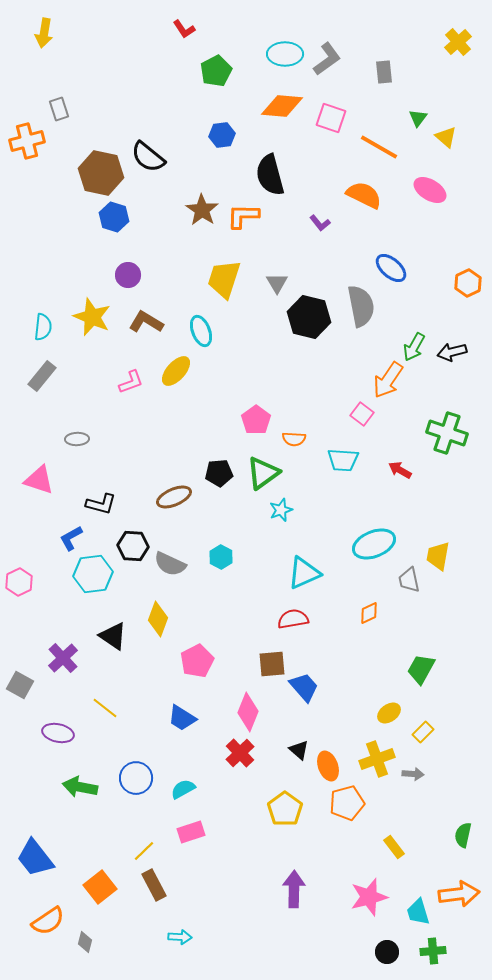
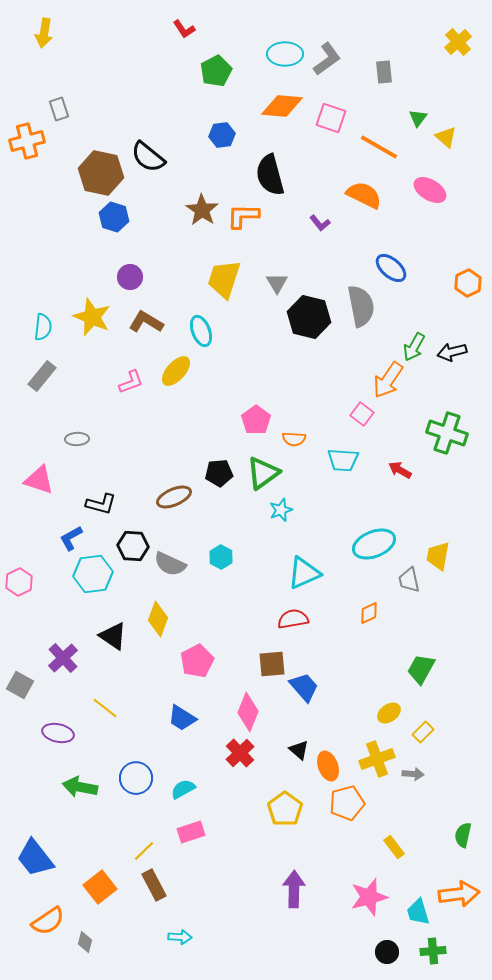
purple circle at (128, 275): moved 2 px right, 2 px down
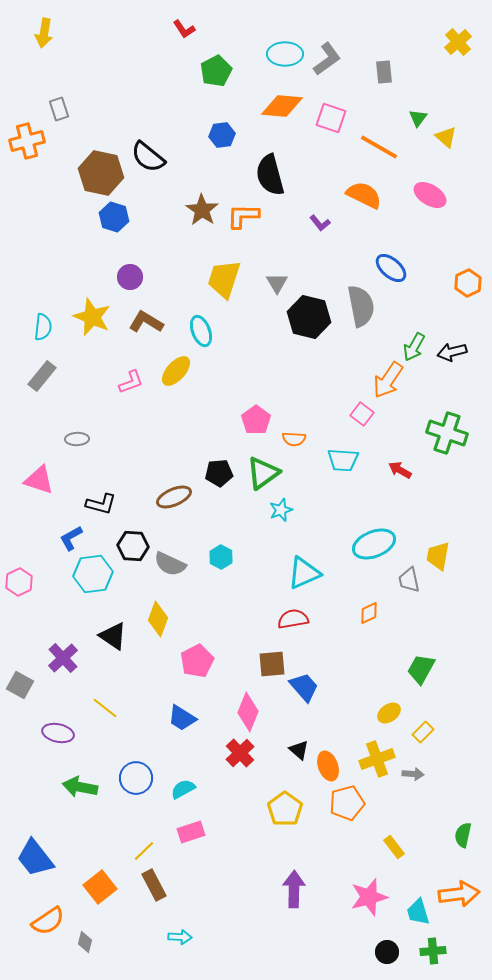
pink ellipse at (430, 190): moved 5 px down
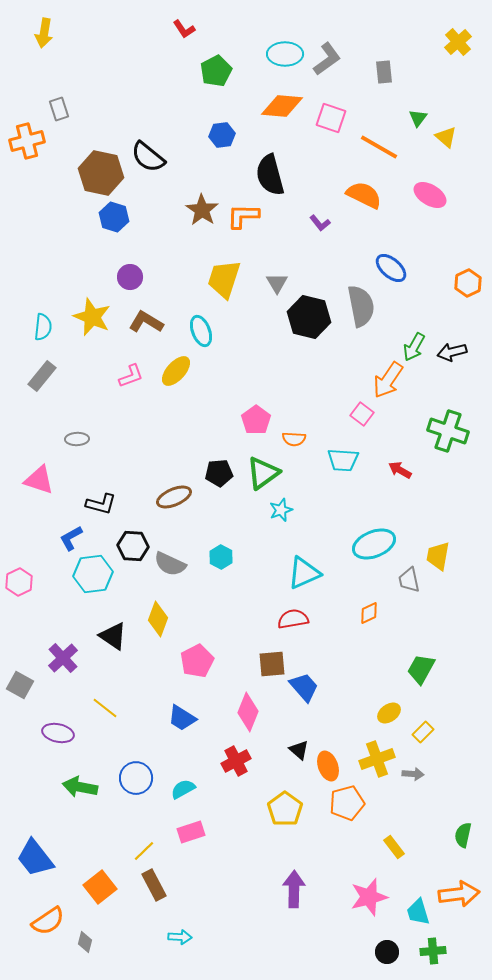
pink L-shape at (131, 382): moved 6 px up
green cross at (447, 433): moved 1 px right, 2 px up
red cross at (240, 753): moved 4 px left, 8 px down; rotated 16 degrees clockwise
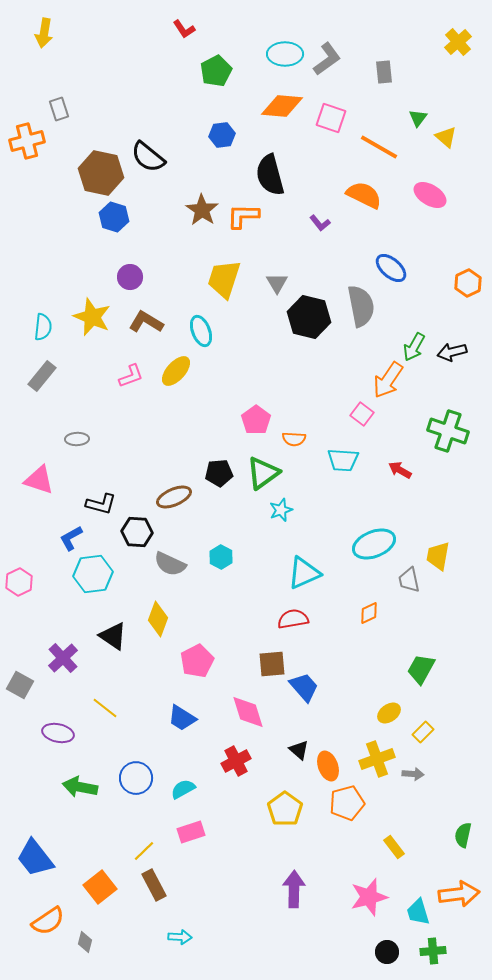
black hexagon at (133, 546): moved 4 px right, 14 px up
pink diamond at (248, 712): rotated 39 degrees counterclockwise
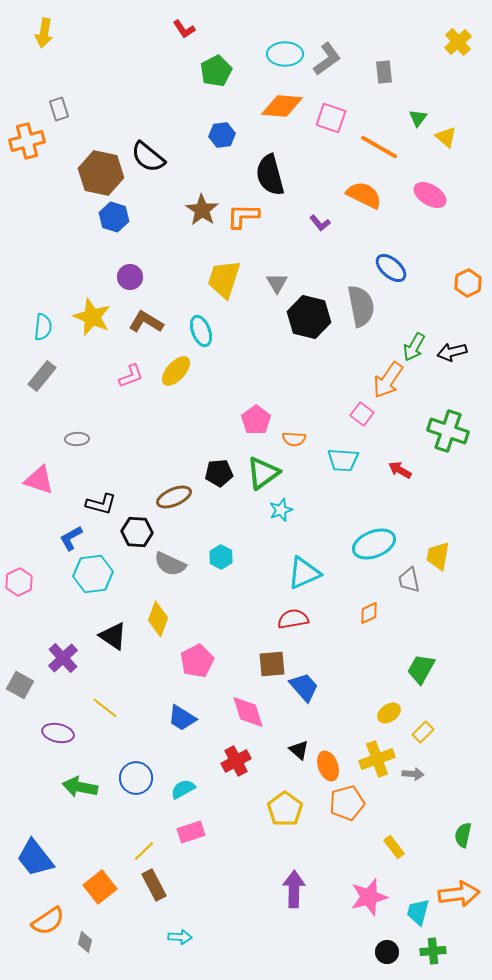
cyan trapezoid at (418, 912): rotated 32 degrees clockwise
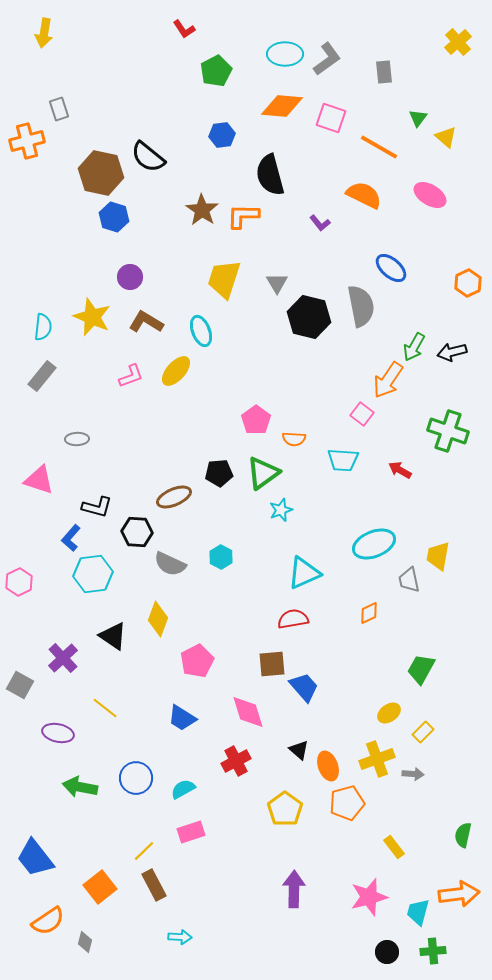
black L-shape at (101, 504): moved 4 px left, 3 px down
blue L-shape at (71, 538): rotated 20 degrees counterclockwise
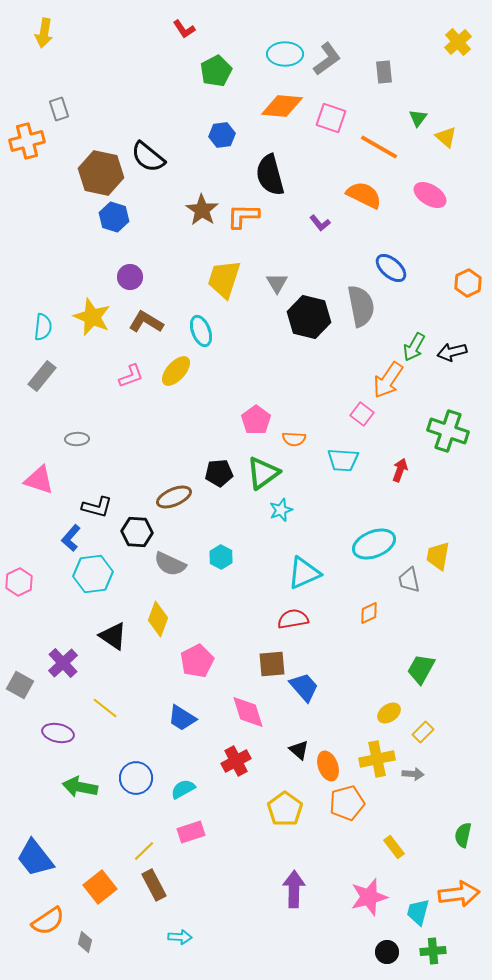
red arrow at (400, 470): rotated 80 degrees clockwise
purple cross at (63, 658): moved 5 px down
yellow cross at (377, 759): rotated 8 degrees clockwise
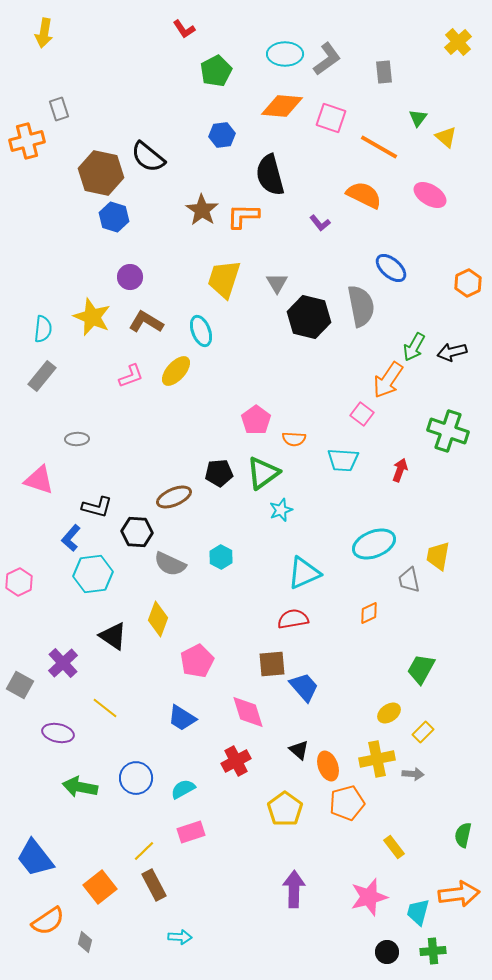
cyan semicircle at (43, 327): moved 2 px down
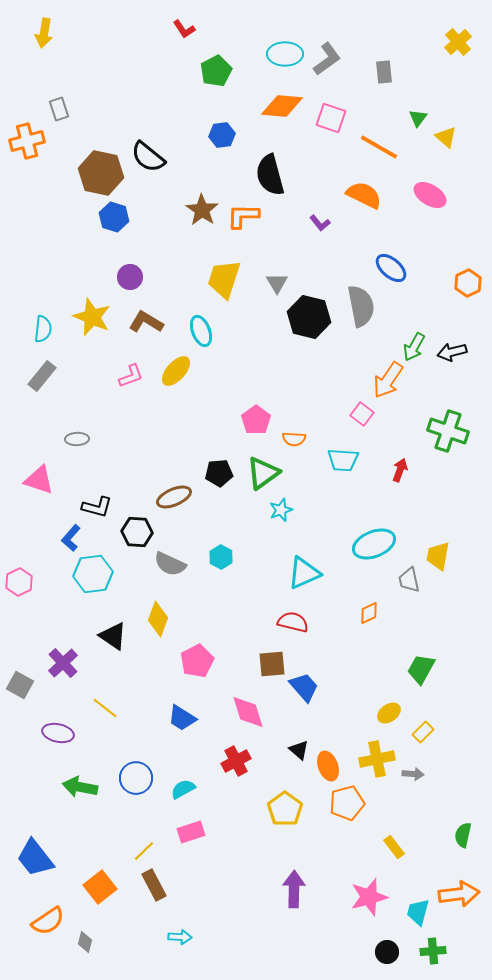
red semicircle at (293, 619): moved 3 px down; rotated 24 degrees clockwise
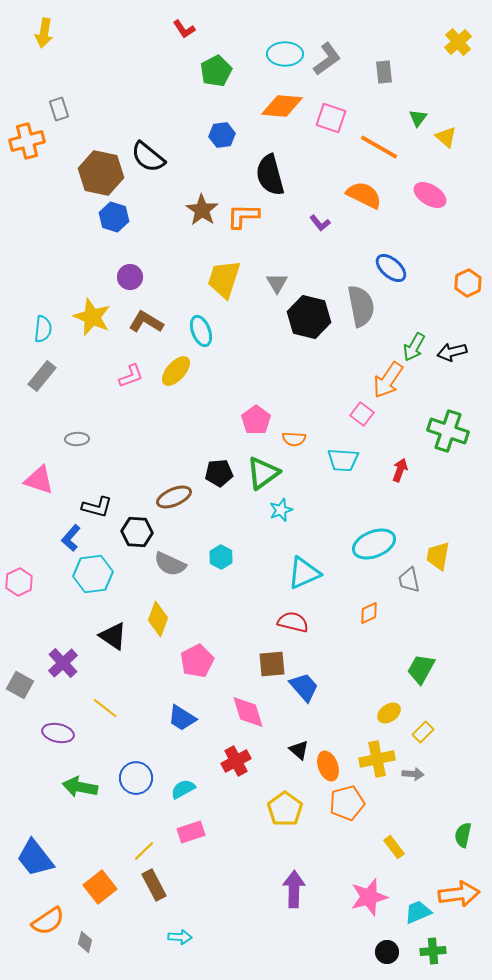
cyan trapezoid at (418, 912): rotated 52 degrees clockwise
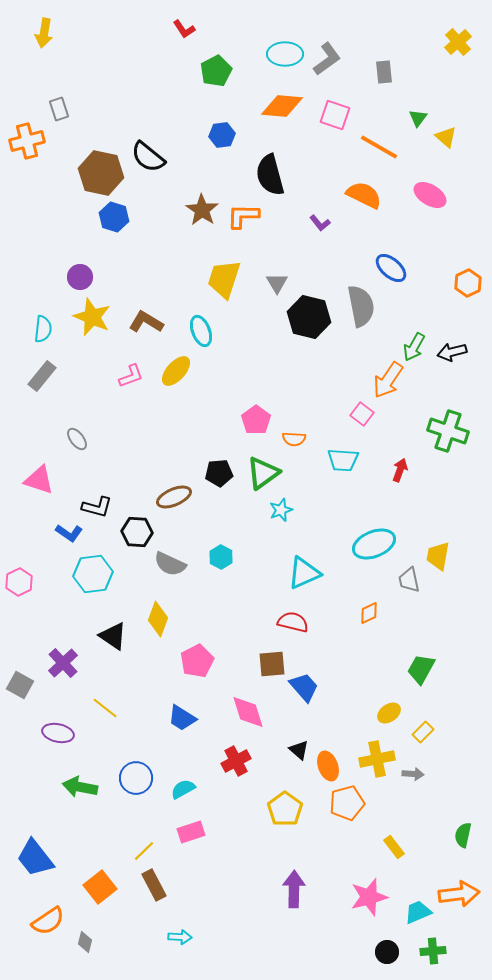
pink square at (331, 118): moved 4 px right, 3 px up
purple circle at (130, 277): moved 50 px left
gray ellipse at (77, 439): rotated 55 degrees clockwise
blue L-shape at (71, 538): moved 2 px left, 5 px up; rotated 96 degrees counterclockwise
